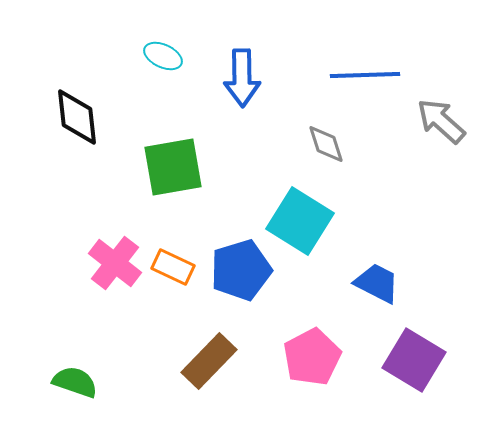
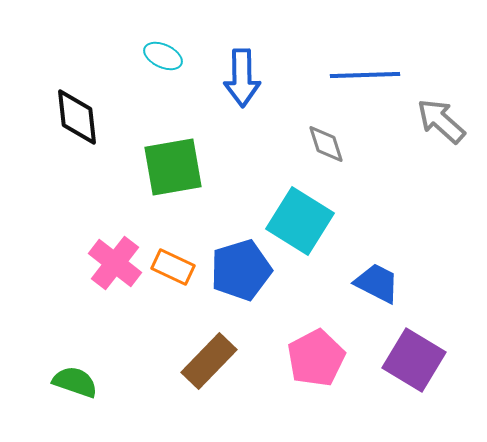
pink pentagon: moved 4 px right, 1 px down
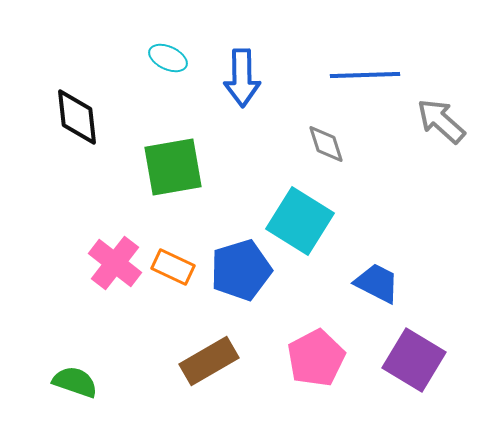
cyan ellipse: moved 5 px right, 2 px down
brown rectangle: rotated 16 degrees clockwise
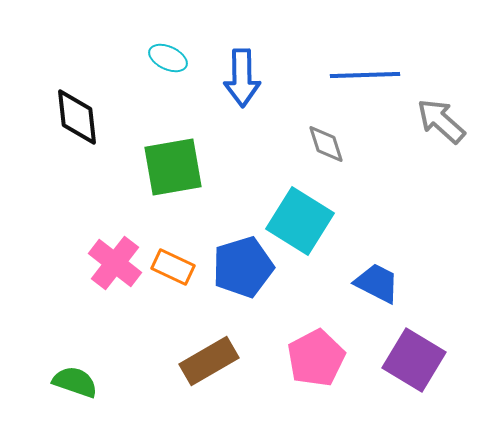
blue pentagon: moved 2 px right, 3 px up
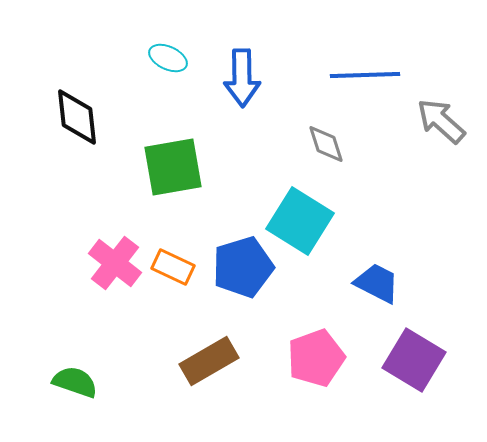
pink pentagon: rotated 8 degrees clockwise
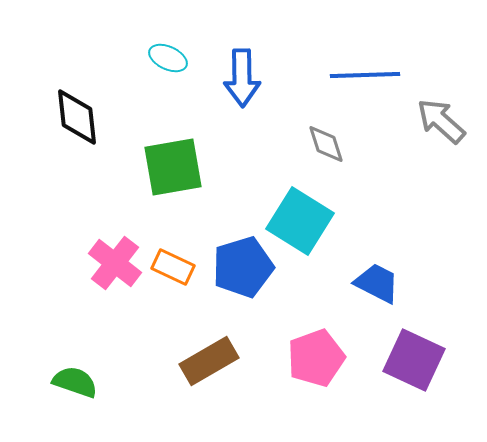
purple square: rotated 6 degrees counterclockwise
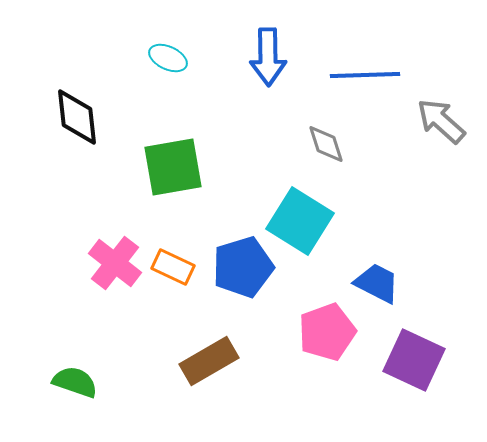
blue arrow: moved 26 px right, 21 px up
pink pentagon: moved 11 px right, 26 px up
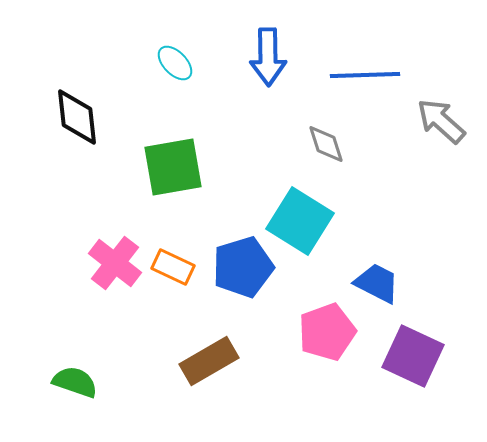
cyan ellipse: moved 7 px right, 5 px down; rotated 21 degrees clockwise
purple square: moved 1 px left, 4 px up
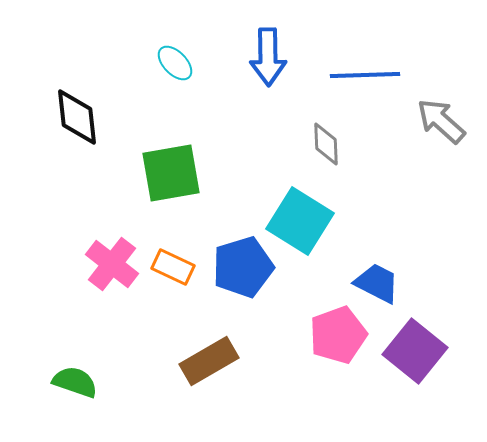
gray diamond: rotated 15 degrees clockwise
green square: moved 2 px left, 6 px down
pink cross: moved 3 px left, 1 px down
pink pentagon: moved 11 px right, 3 px down
purple square: moved 2 px right, 5 px up; rotated 14 degrees clockwise
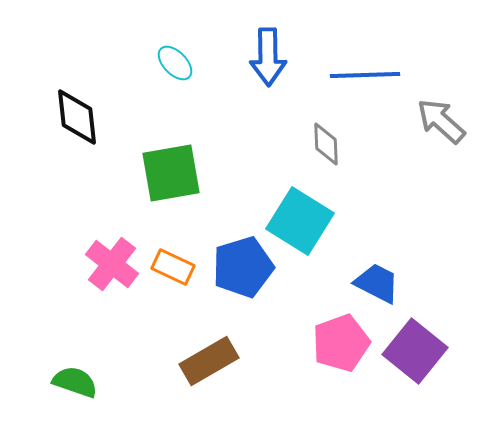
pink pentagon: moved 3 px right, 8 px down
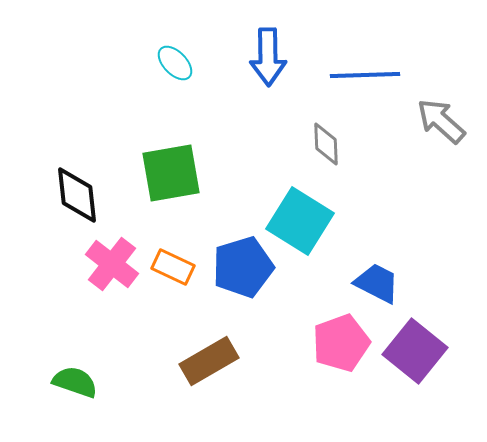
black diamond: moved 78 px down
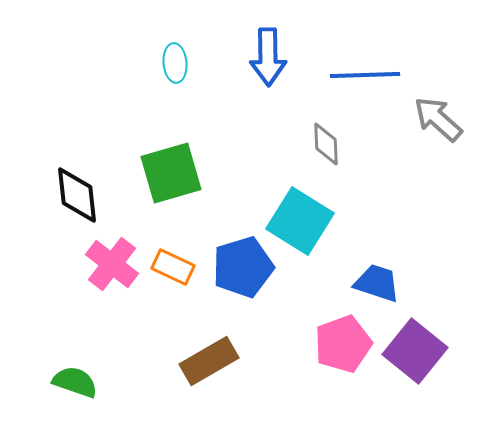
cyan ellipse: rotated 39 degrees clockwise
gray arrow: moved 3 px left, 2 px up
green square: rotated 6 degrees counterclockwise
blue trapezoid: rotated 9 degrees counterclockwise
pink pentagon: moved 2 px right, 1 px down
